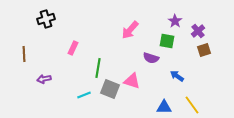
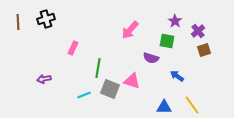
brown line: moved 6 px left, 32 px up
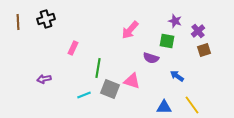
purple star: rotated 16 degrees counterclockwise
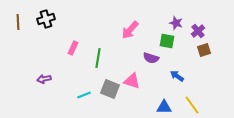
purple star: moved 1 px right, 2 px down
green line: moved 10 px up
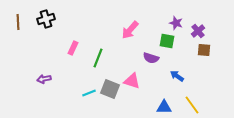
brown square: rotated 24 degrees clockwise
green line: rotated 12 degrees clockwise
cyan line: moved 5 px right, 2 px up
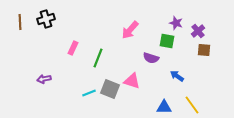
brown line: moved 2 px right
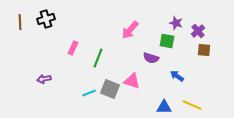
yellow line: rotated 30 degrees counterclockwise
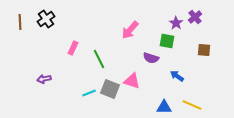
black cross: rotated 18 degrees counterclockwise
purple star: rotated 16 degrees clockwise
purple cross: moved 3 px left, 14 px up
green line: moved 1 px right, 1 px down; rotated 48 degrees counterclockwise
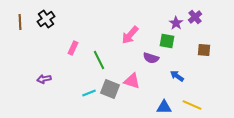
pink arrow: moved 5 px down
green line: moved 1 px down
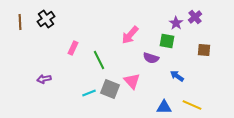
pink triangle: rotated 30 degrees clockwise
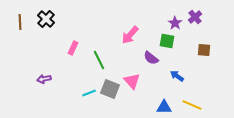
black cross: rotated 12 degrees counterclockwise
purple star: moved 1 px left
purple semicircle: rotated 21 degrees clockwise
